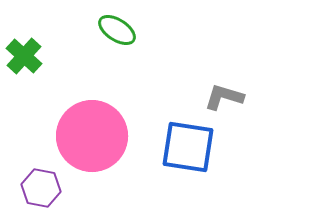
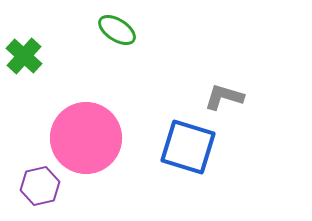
pink circle: moved 6 px left, 2 px down
blue square: rotated 8 degrees clockwise
purple hexagon: moved 1 px left, 2 px up; rotated 24 degrees counterclockwise
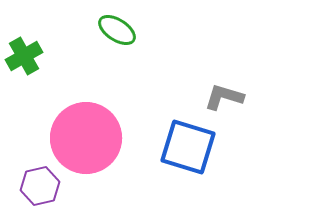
green cross: rotated 18 degrees clockwise
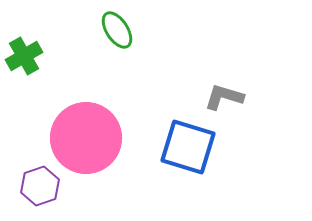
green ellipse: rotated 24 degrees clockwise
purple hexagon: rotated 6 degrees counterclockwise
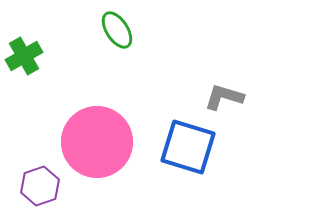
pink circle: moved 11 px right, 4 px down
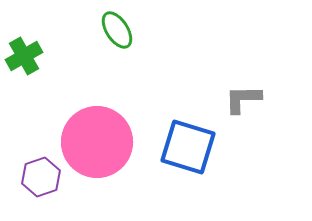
gray L-shape: moved 19 px right, 2 px down; rotated 18 degrees counterclockwise
purple hexagon: moved 1 px right, 9 px up
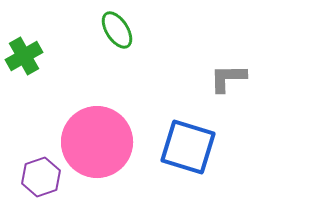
gray L-shape: moved 15 px left, 21 px up
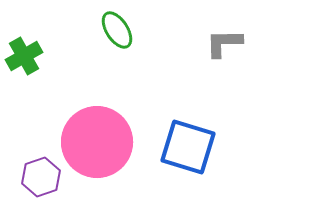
gray L-shape: moved 4 px left, 35 px up
